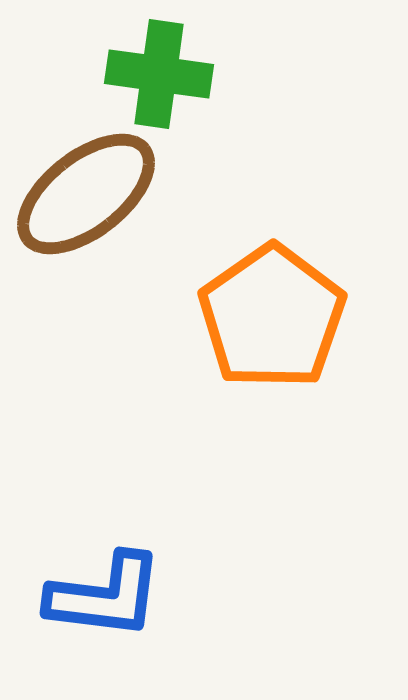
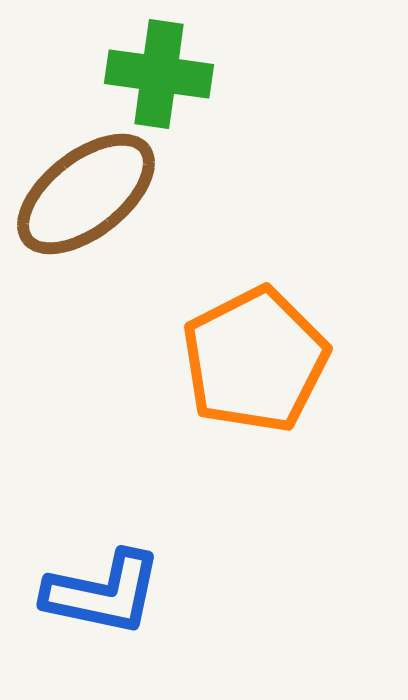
orange pentagon: moved 17 px left, 43 px down; rotated 8 degrees clockwise
blue L-shape: moved 2 px left, 3 px up; rotated 5 degrees clockwise
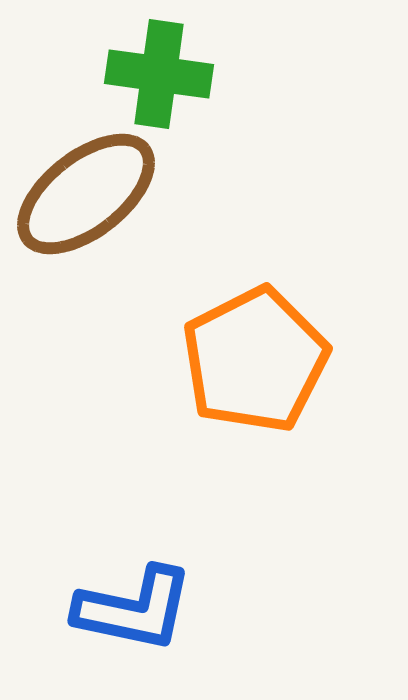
blue L-shape: moved 31 px right, 16 px down
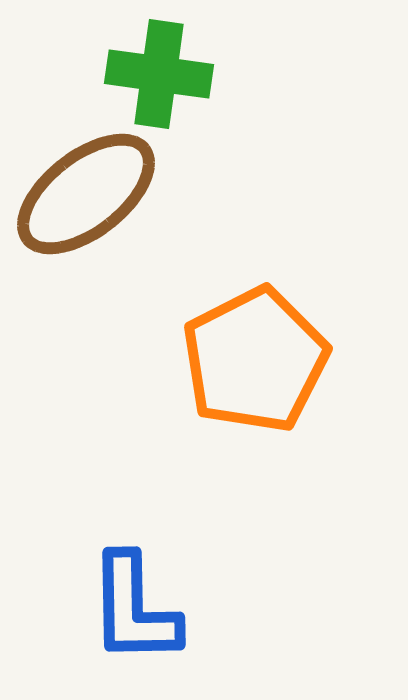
blue L-shape: rotated 77 degrees clockwise
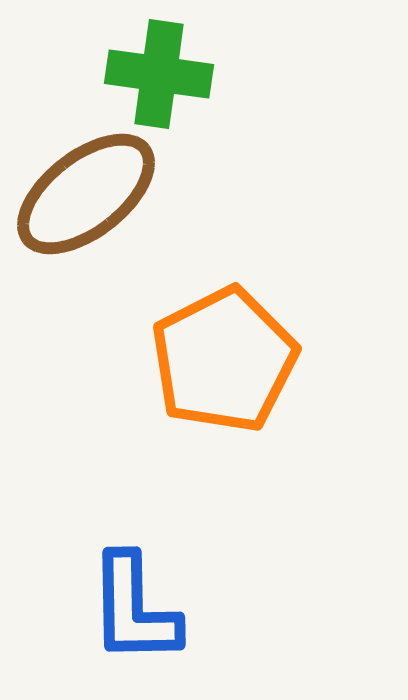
orange pentagon: moved 31 px left
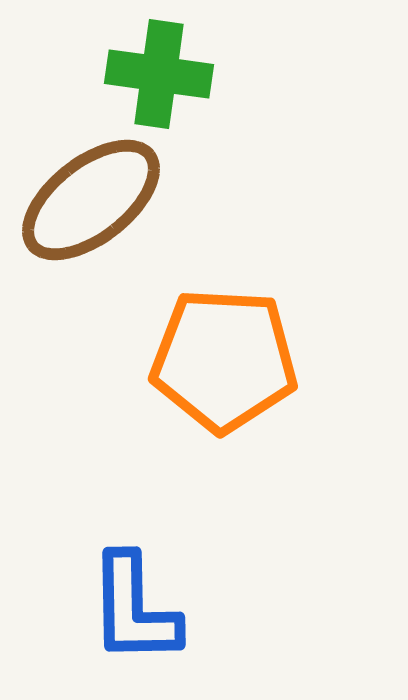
brown ellipse: moved 5 px right, 6 px down
orange pentagon: rotated 30 degrees clockwise
